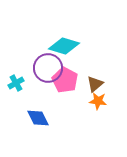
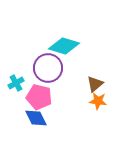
pink pentagon: moved 26 px left, 17 px down; rotated 15 degrees counterclockwise
blue diamond: moved 2 px left
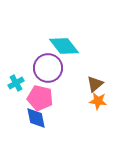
cyan diamond: rotated 36 degrees clockwise
pink pentagon: moved 1 px right, 1 px down
blue diamond: rotated 15 degrees clockwise
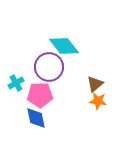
purple circle: moved 1 px right, 1 px up
pink pentagon: moved 3 px up; rotated 15 degrees counterclockwise
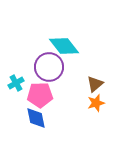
orange star: moved 2 px left, 2 px down; rotated 24 degrees counterclockwise
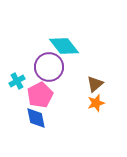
cyan cross: moved 1 px right, 2 px up
pink pentagon: rotated 25 degrees counterclockwise
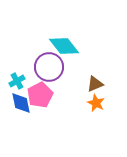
brown triangle: rotated 18 degrees clockwise
orange star: rotated 30 degrees counterclockwise
blue diamond: moved 15 px left, 15 px up
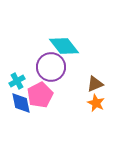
purple circle: moved 2 px right
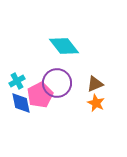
purple circle: moved 6 px right, 16 px down
